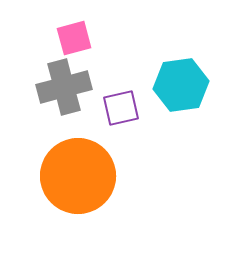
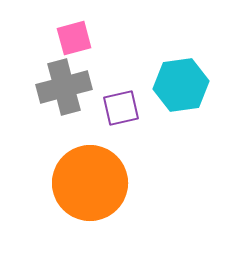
orange circle: moved 12 px right, 7 px down
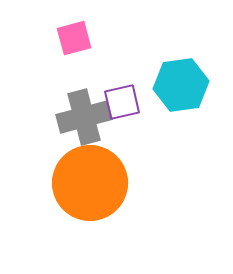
gray cross: moved 20 px right, 30 px down
purple square: moved 1 px right, 6 px up
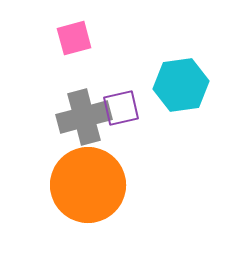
purple square: moved 1 px left, 6 px down
orange circle: moved 2 px left, 2 px down
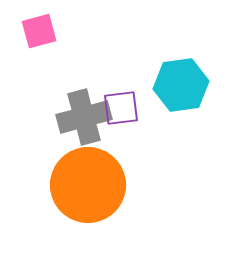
pink square: moved 35 px left, 7 px up
purple square: rotated 6 degrees clockwise
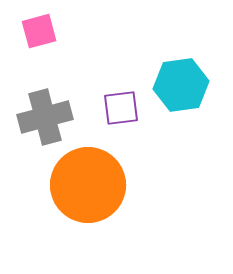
gray cross: moved 39 px left
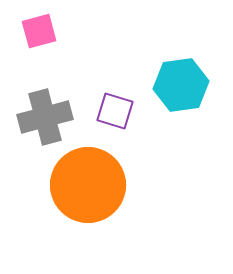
purple square: moved 6 px left, 3 px down; rotated 24 degrees clockwise
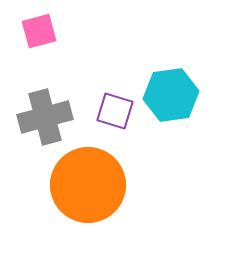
cyan hexagon: moved 10 px left, 10 px down
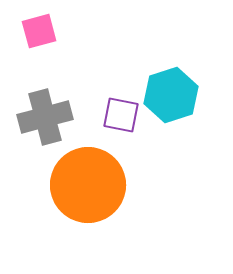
cyan hexagon: rotated 10 degrees counterclockwise
purple square: moved 6 px right, 4 px down; rotated 6 degrees counterclockwise
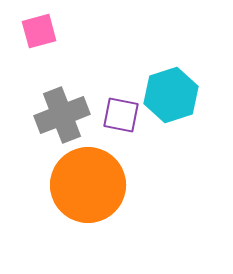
gray cross: moved 17 px right, 2 px up; rotated 6 degrees counterclockwise
